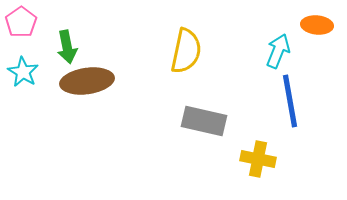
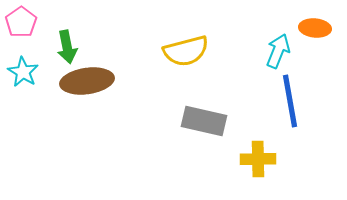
orange ellipse: moved 2 px left, 3 px down
yellow semicircle: rotated 63 degrees clockwise
yellow cross: rotated 12 degrees counterclockwise
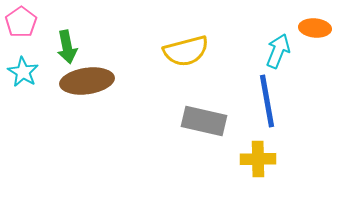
blue line: moved 23 px left
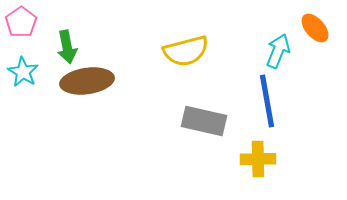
orange ellipse: rotated 44 degrees clockwise
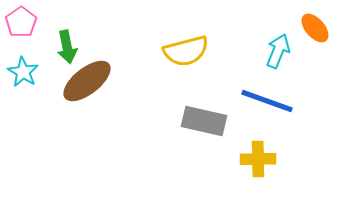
brown ellipse: rotated 30 degrees counterclockwise
blue line: rotated 60 degrees counterclockwise
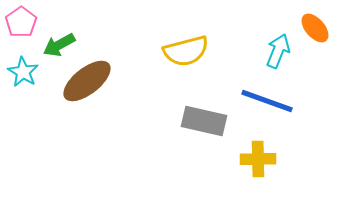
green arrow: moved 8 px left, 2 px up; rotated 72 degrees clockwise
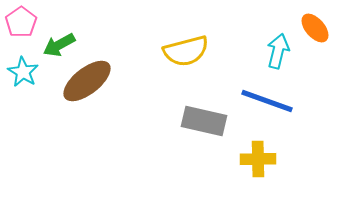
cyan arrow: rotated 8 degrees counterclockwise
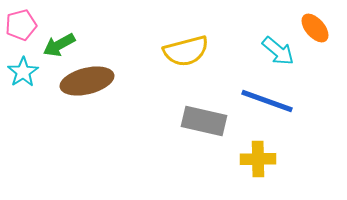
pink pentagon: moved 3 px down; rotated 20 degrees clockwise
cyan arrow: rotated 116 degrees clockwise
cyan star: rotated 8 degrees clockwise
brown ellipse: rotated 24 degrees clockwise
